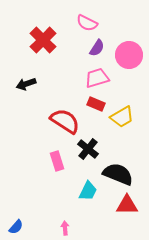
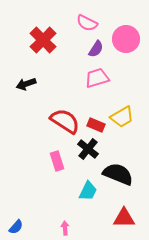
purple semicircle: moved 1 px left, 1 px down
pink circle: moved 3 px left, 16 px up
red rectangle: moved 21 px down
red triangle: moved 3 px left, 13 px down
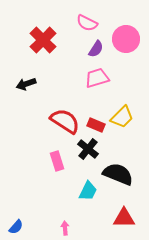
yellow trapezoid: rotated 15 degrees counterclockwise
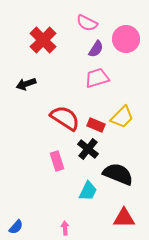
red semicircle: moved 3 px up
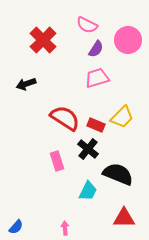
pink semicircle: moved 2 px down
pink circle: moved 2 px right, 1 px down
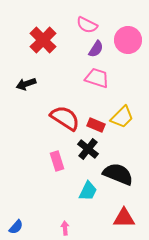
pink trapezoid: rotated 35 degrees clockwise
